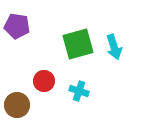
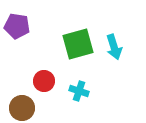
brown circle: moved 5 px right, 3 px down
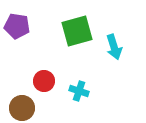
green square: moved 1 px left, 13 px up
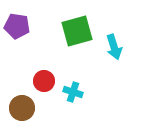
cyan cross: moved 6 px left, 1 px down
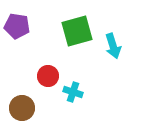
cyan arrow: moved 1 px left, 1 px up
red circle: moved 4 px right, 5 px up
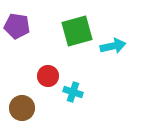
cyan arrow: rotated 85 degrees counterclockwise
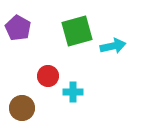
purple pentagon: moved 1 px right, 2 px down; rotated 20 degrees clockwise
cyan cross: rotated 18 degrees counterclockwise
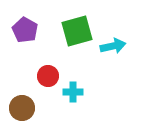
purple pentagon: moved 7 px right, 2 px down
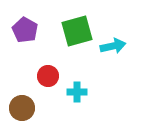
cyan cross: moved 4 px right
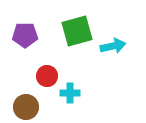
purple pentagon: moved 5 px down; rotated 30 degrees counterclockwise
red circle: moved 1 px left
cyan cross: moved 7 px left, 1 px down
brown circle: moved 4 px right, 1 px up
